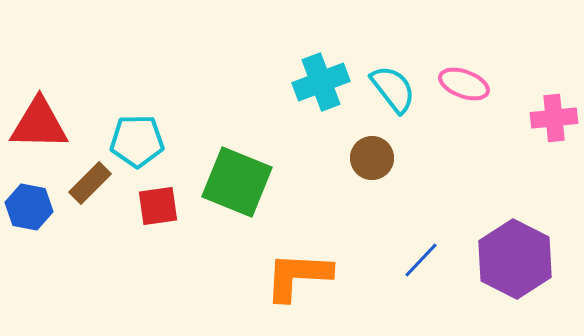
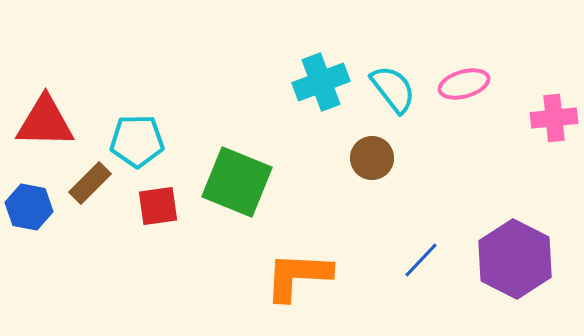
pink ellipse: rotated 36 degrees counterclockwise
red triangle: moved 6 px right, 2 px up
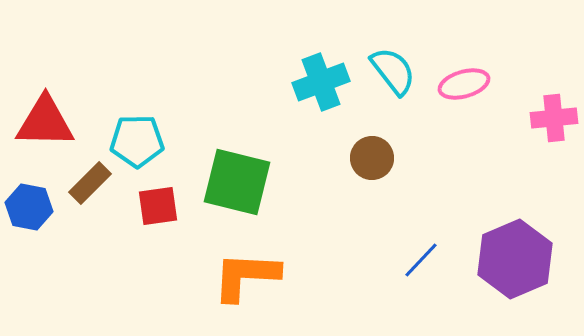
cyan semicircle: moved 18 px up
green square: rotated 8 degrees counterclockwise
purple hexagon: rotated 10 degrees clockwise
orange L-shape: moved 52 px left
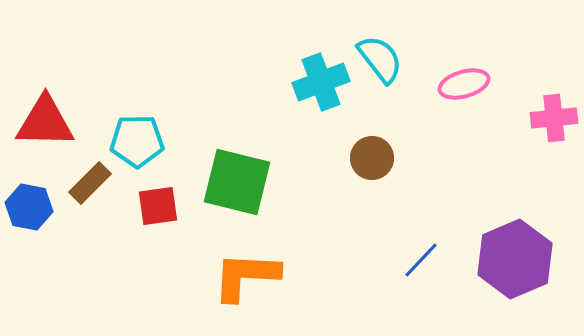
cyan semicircle: moved 13 px left, 12 px up
